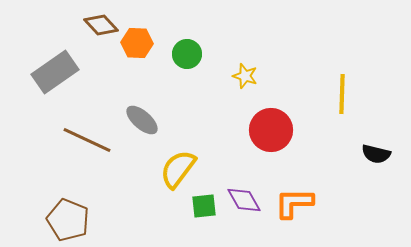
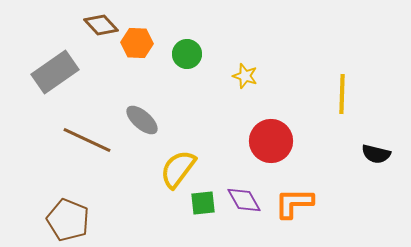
red circle: moved 11 px down
green square: moved 1 px left, 3 px up
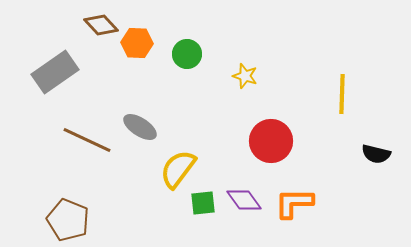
gray ellipse: moved 2 px left, 7 px down; rotated 8 degrees counterclockwise
purple diamond: rotated 6 degrees counterclockwise
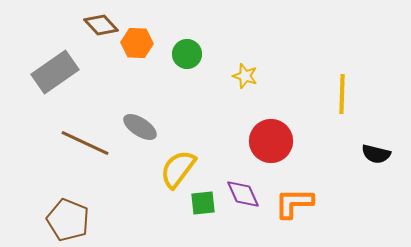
brown line: moved 2 px left, 3 px down
purple diamond: moved 1 px left, 6 px up; rotated 12 degrees clockwise
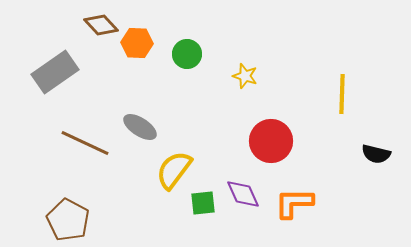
yellow semicircle: moved 4 px left, 1 px down
brown pentagon: rotated 6 degrees clockwise
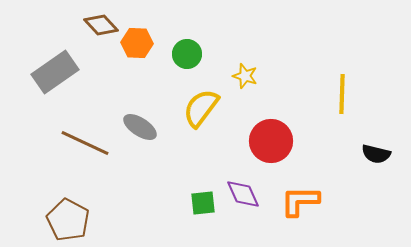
yellow semicircle: moved 27 px right, 62 px up
orange L-shape: moved 6 px right, 2 px up
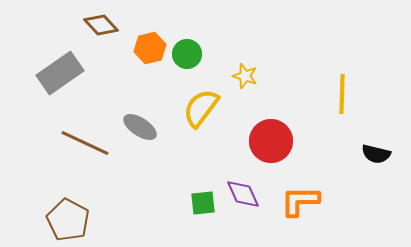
orange hexagon: moved 13 px right, 5 px down; rotated 16 degrees counterclockwise
gray rectangle: moved 5 px right, 1 px down
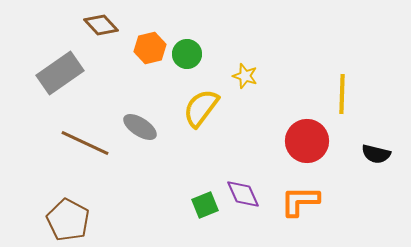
red circle: moved 36 px right
green square: moved 2 px right, 2 px down; rotated 16 degrees counterclockwise
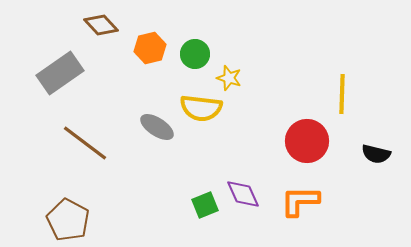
green circle: moved 8 px right
yellow star: moved 16 px left, 2 px down
yellow semicircle: rotated 120 degrees counterclockwise
gray ellipse: moved 17 px right
brown line: rotated 12 degrees clockwise
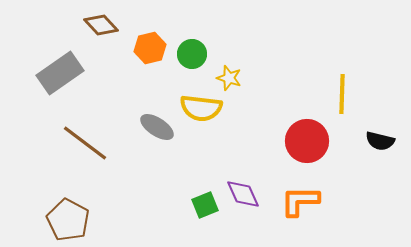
green circle: moved 3 px left
black semicircle: moved 4 px right, 13 px up
